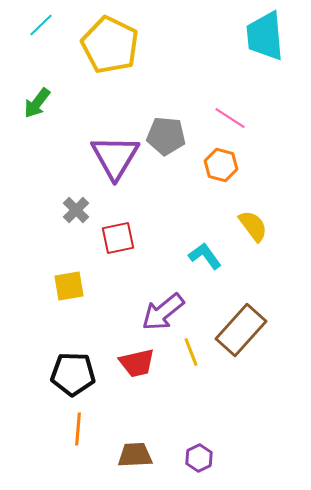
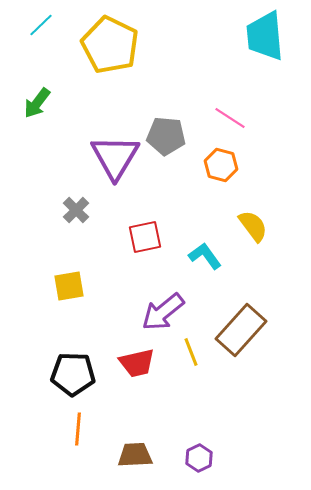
red square: moved 27 px right, 1 px up
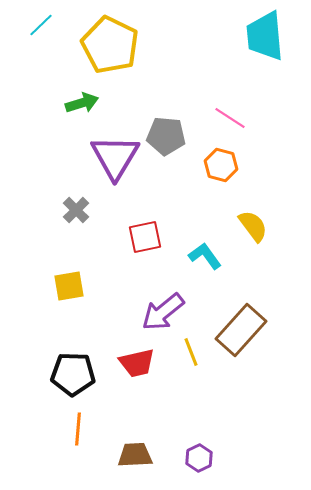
green arrow: moved 45 px right; rotated 144 degrees counterclockwise
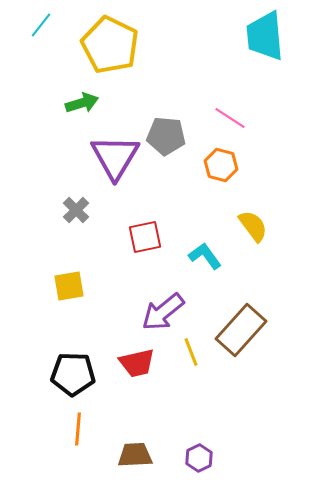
cyan line: rotated 8 degrees counterclockwise
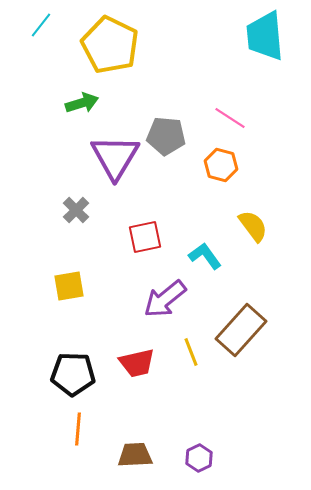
purple arrow: moved 2 px right, 13 px up
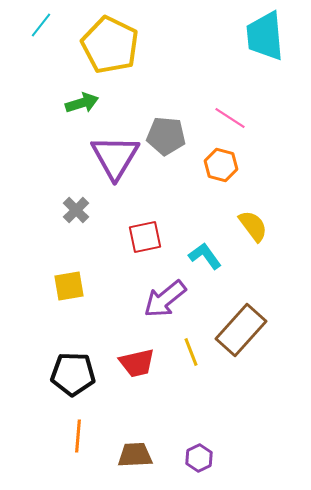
orange line: moved 7 px down
